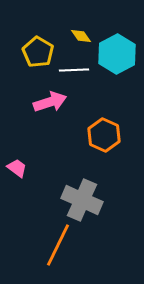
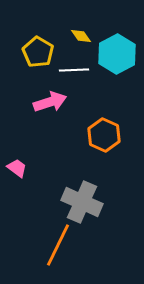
gray cross: moved 2 px down
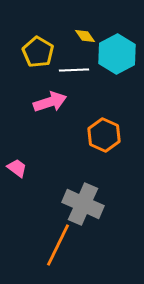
yellow diamond: moved 4 px right
gray cross: moved 1 px right, 2 px down
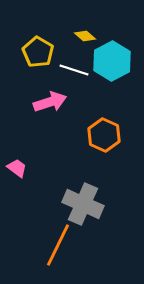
yellow diamond: rotated 15 degrees counterclockwise
cyan hexagon: moved 5 px left, 7 px down
white line: rotated 20 degrees clockwise
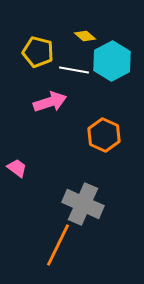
yellow pentagon: rotated 16 degrees counterclockwise
white line: rotated 8 degrees counterclockwise
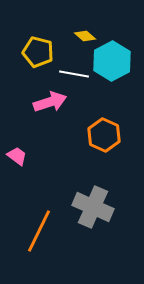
white line: moved 4 px down
pink trapezoid: moved 12 px up
gray cross: moved 10 px right, 3 px down
orange line: moved 19 px left, 14 px up
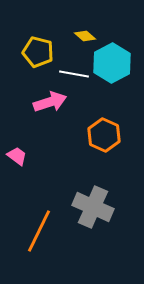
cyan hexagon: moved 2 px down
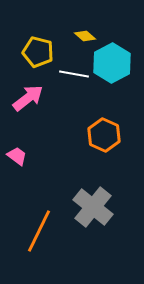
pink arrow: moved 22 px left, 4 px up; rotated 20 degrees counterclockwise
gray cross: rotated 15 degrees clockwise
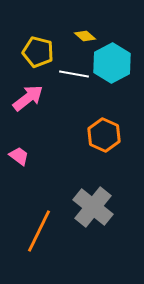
pink trapezoid: moved 2 px right
